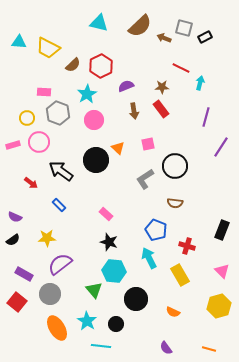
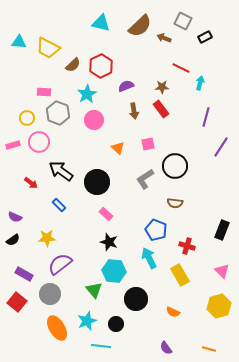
cyan triangle at (99, 23): moved 2 px right
gray square at (184, 28): moved 1 px left, 7 px up; rotated 12 degrees clockwise
black circle at (96, 160): moved 1 px right, 22 px down
cyan star at (87, 321): rotated 18 degrees clockwise
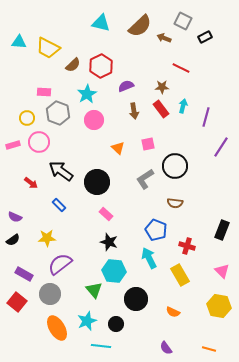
cyan arrow at (200, 83): moved 17 px left, 23 px down
yellow hexagon at (219, 306): rotated 25 degrees clockwise
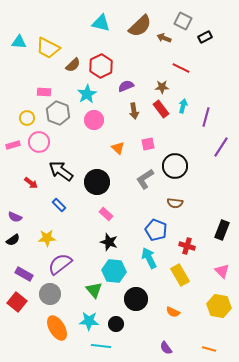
cyan star at (87, 321): moved 2 px right; rotated 24 degrees clockwise
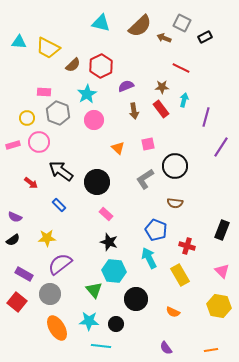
gray square at (183, 21): moved 1 px left, 2 px down
cyan arrow at (183, 106): moved 1 px right, 6 px up
orange line at (209, 349): moved 2 px right, 1 px down; rotated 24 degrees counterclockwise
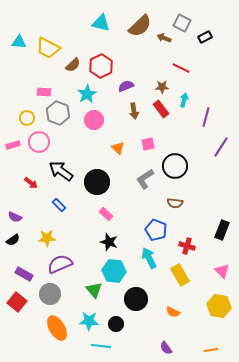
purple semicircle at (60, 264): rotated 15 degrees clockwise
